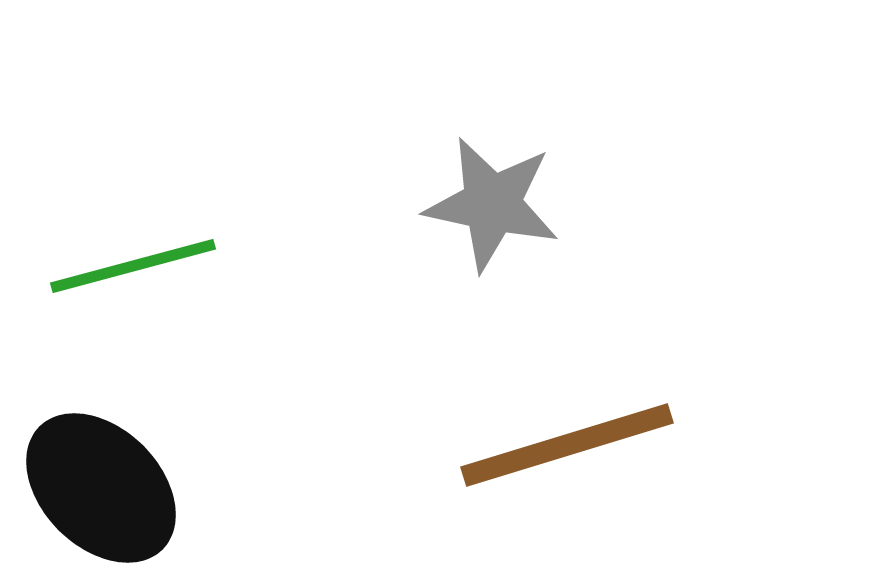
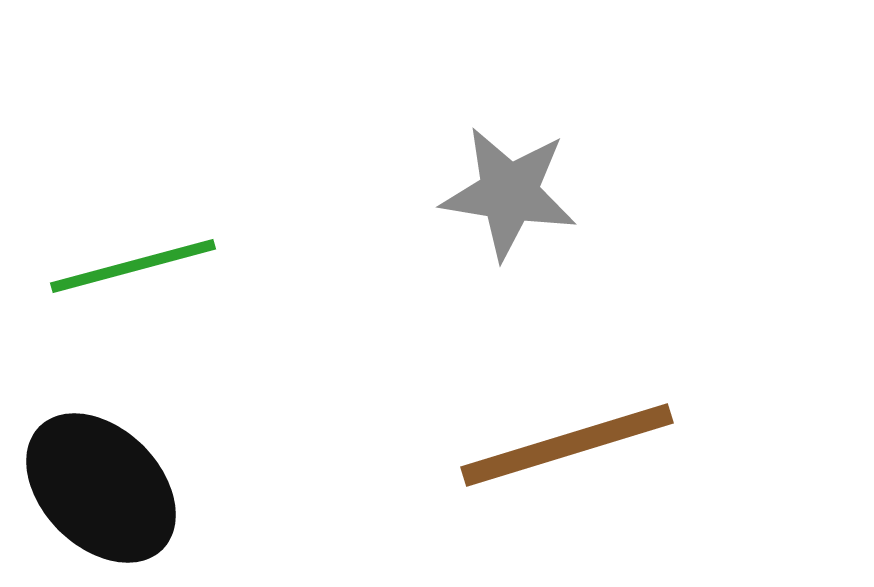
gray star: moved 17 px right, 11 px up; rotated 3 degrees counterclockwise
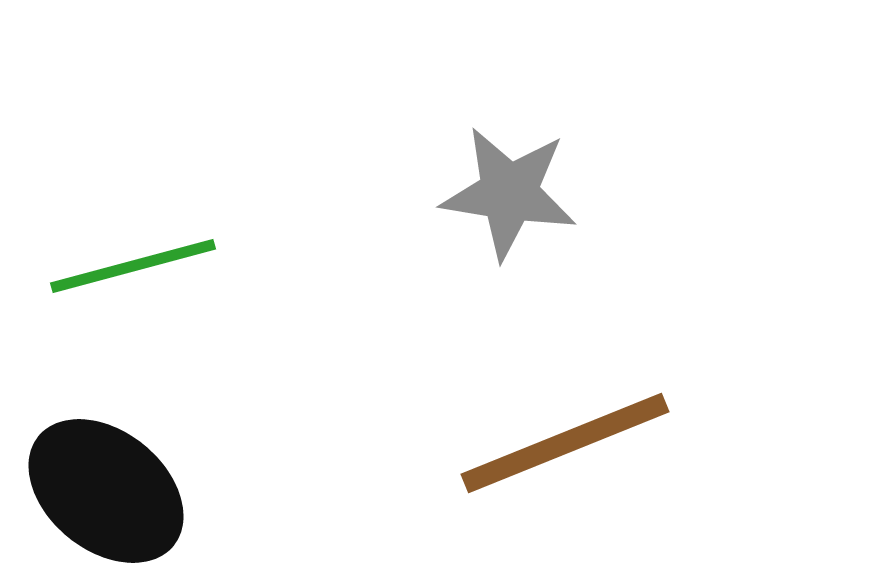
brown line: moved 2 px left, 2 px up; rotated 5 degrees counterclockwise
black ellipse: moved 5 px right, 3 px down; rotated 6 degrees counterclockwise
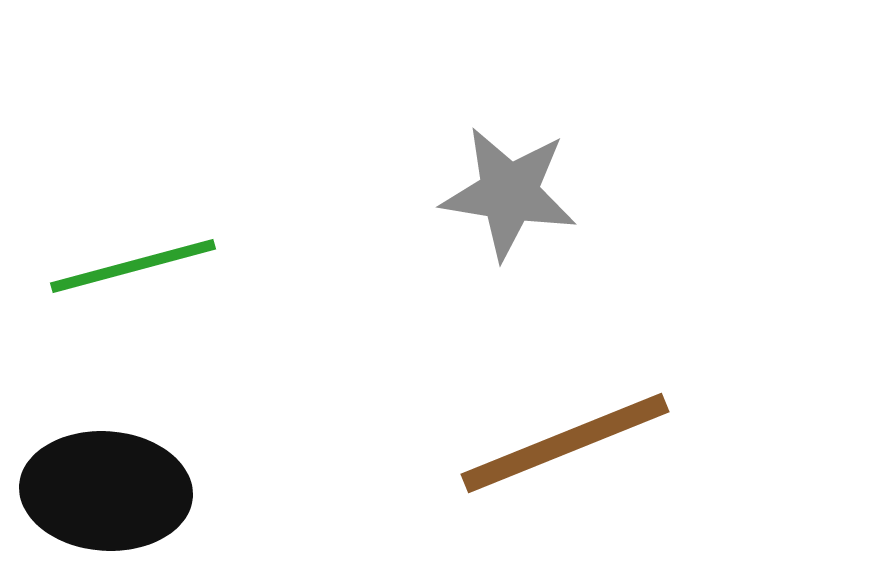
black ellipse: rotated 35 degrees counterclockwise
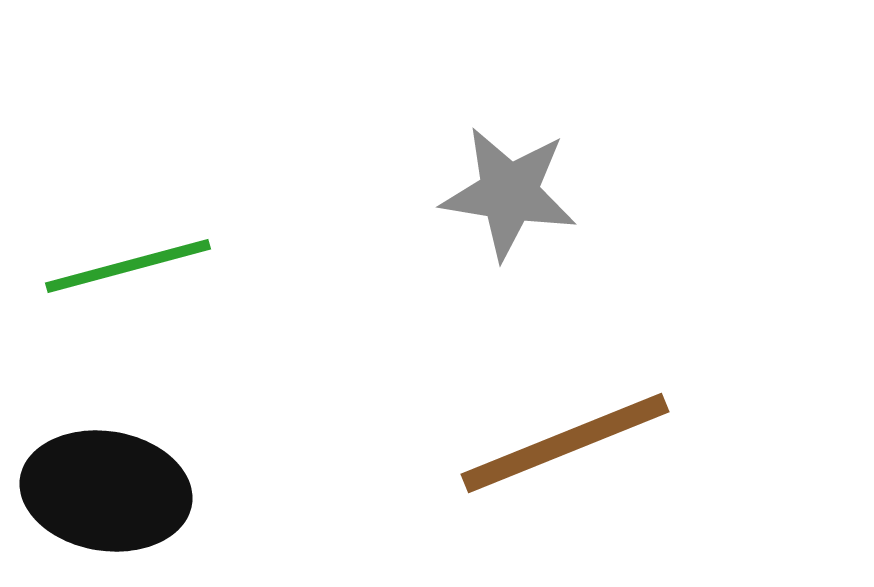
green line: moved 5 px left
black ellipse: rotated 5 degrees clockwise
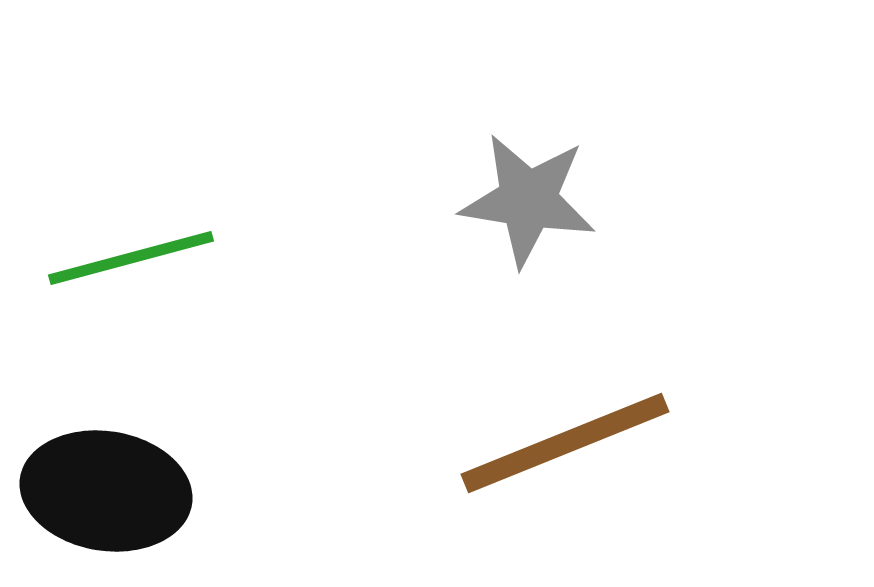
gray star: moved 19 px right, 7 px down
green line: moved 3 px right, 8 px up
